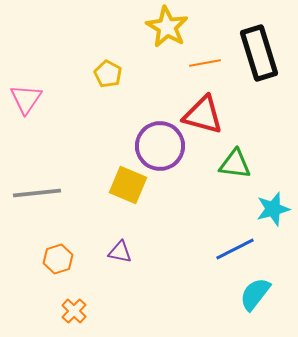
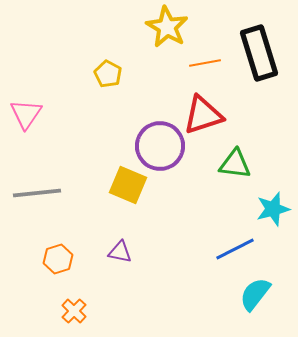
pink triangle: moved 15 px down
red triangle: rotated 33 degrees counterclockwise
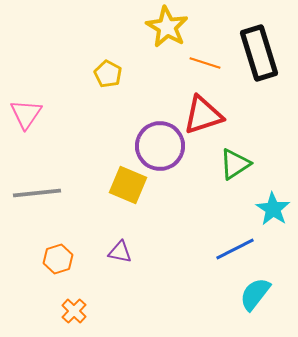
orange line: rotated 28 degrees clockwise
green triangle: rotated 40 degrees counterclockwise
cyan star: rotated 24 degrees counterclockwise
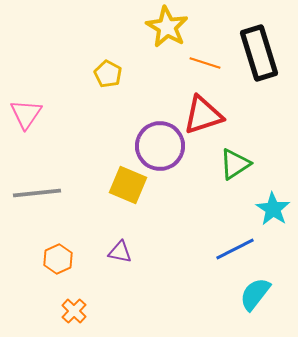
orange hexagon: rotated 8 degrees counterclockwise
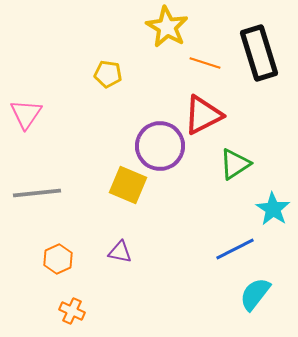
yellow pentagon: rotated 20 degrees counterclockwise
red triangle: rotated 9 degrees counterclockwise
orange cross: moved 2 px left; rotated 20 degrees counterclockwise
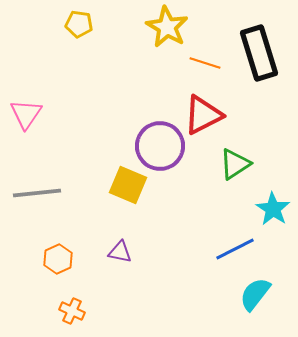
yellow pentagon: moved 29 px left, 50 px up
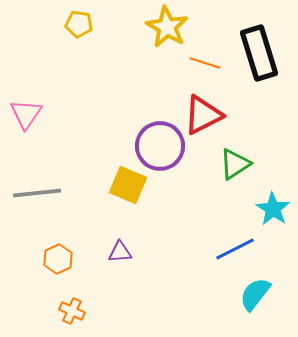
purple triangle: rotated 15 degrees counterclockwise
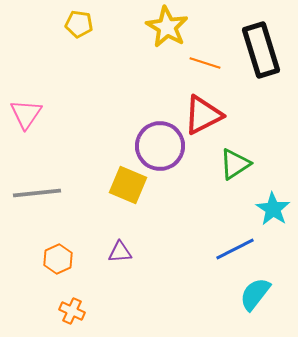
black rectangle: moved 2 px right, 3 px up
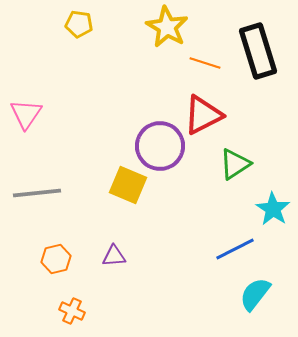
black rectangle: moved 3 px left, 1 px down
purple triangle: moved 6 px left, 4 px down
orange hexagon: moved 2 px left; rotated 12 degrees clockwise
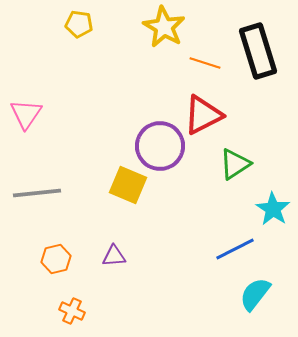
yellow star: moved 3 px left
